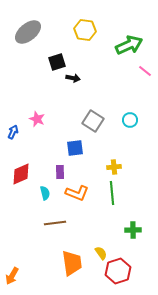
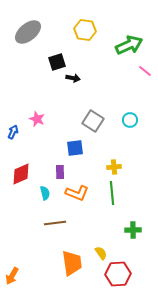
red hexagon: moved 3 px down; rotated 15 degrees clockwise
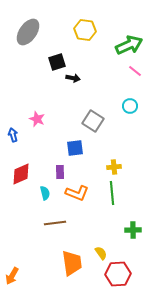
gray ellipse: rotated 16 degrees counterclockwise
pink line: moved 10 px left
cyan circle: moved 14 px up
blue arrow: moved 3 px down; rotated 40 degrees counterclockwise
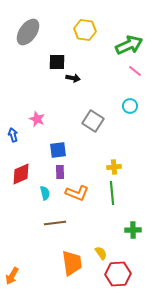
black square: rotated 18 degrees clockwise
blue square: moved 17 px left, 2 px down
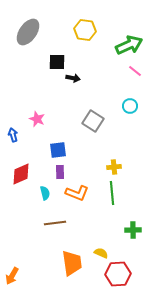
yellow semicircle: rotated 32 degrees counterclockwise
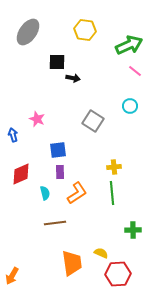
orange L-shape: rotated 55 degrees counterclockwise
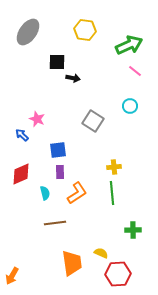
blue arrow: moved 9 px right; rotated 32 degrees counterclockwise
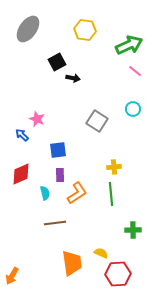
gray ellipse: moved 3 px up
black square: rotated 30 degrees counterclockwise
cyan circle: moved 3 px right, 3 px down
gray square: moved 4 px right
purple rectangle: moved 3 px down
green line: moved 1 px left, 1 px down
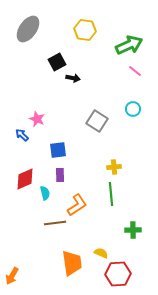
red diamond: moved 4 px right, 5 px down
orange L-shape: moved 12 px down
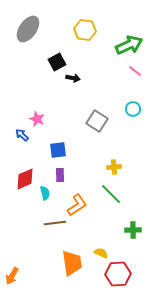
green line: rotated 40 degrees counterclockwise
